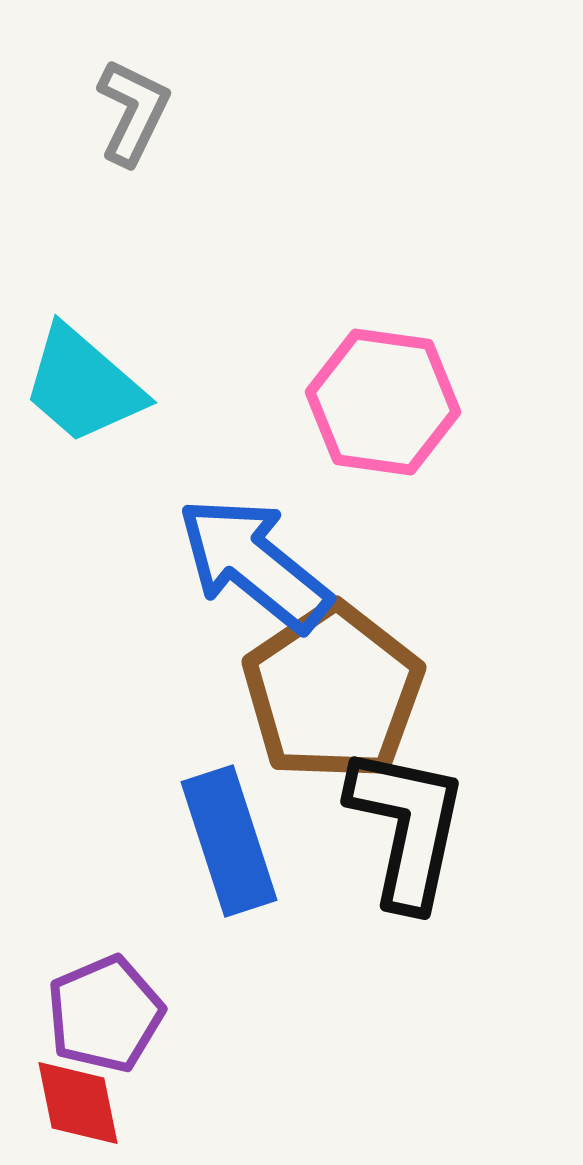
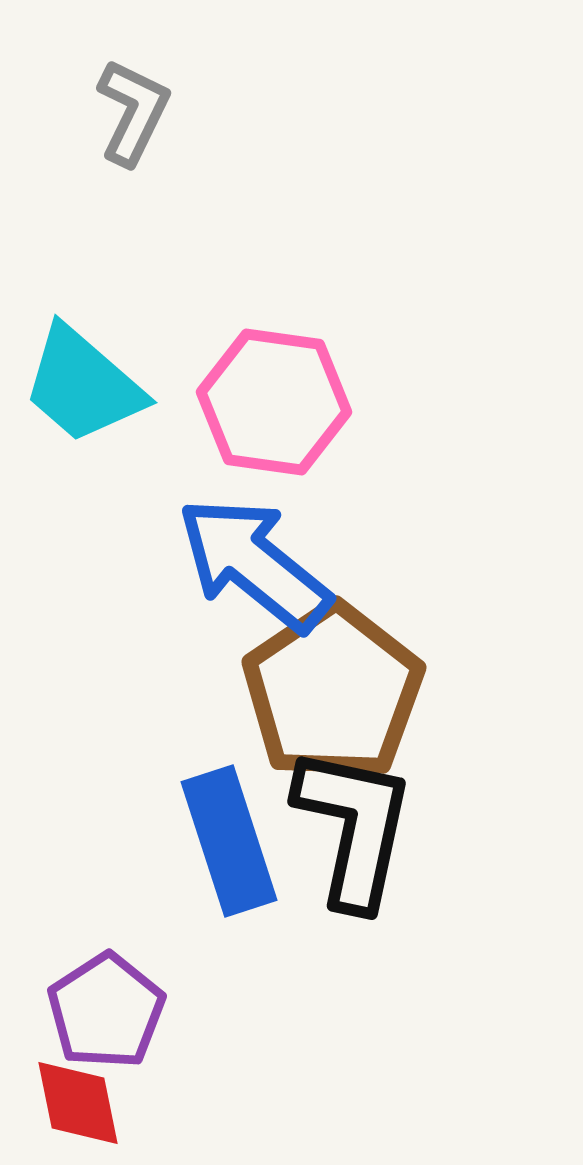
pink hexagon: moved 109 px left
black L-shape: moved 53 px left
purple pentagon: moved 1 px right, 3 px up; rotated 10 degrees counterclockwise
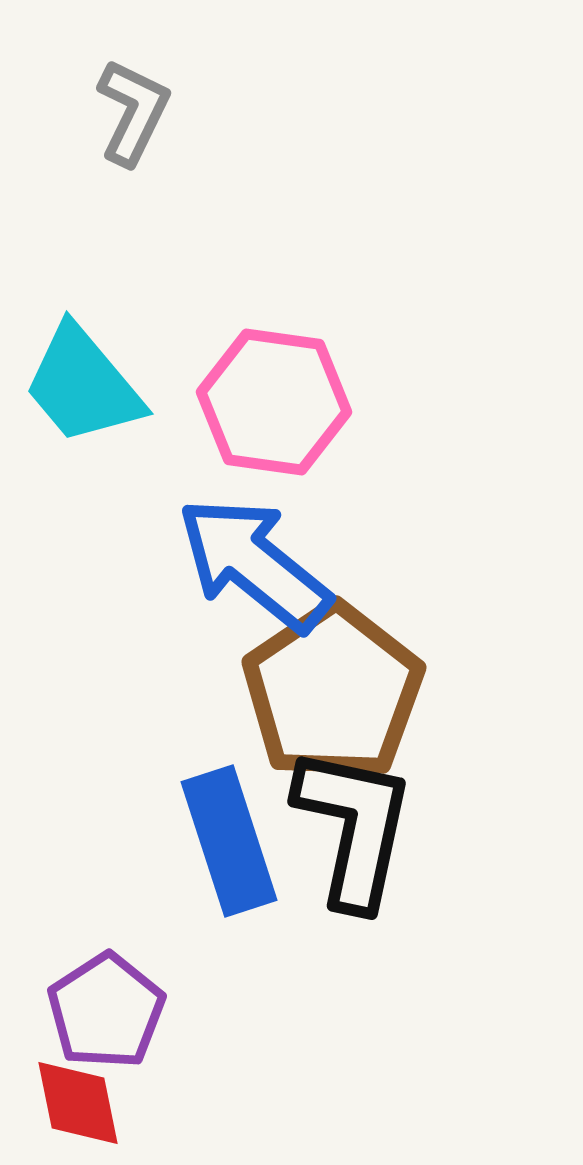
cyan trapezoid: rotated 9 degrees clockwise
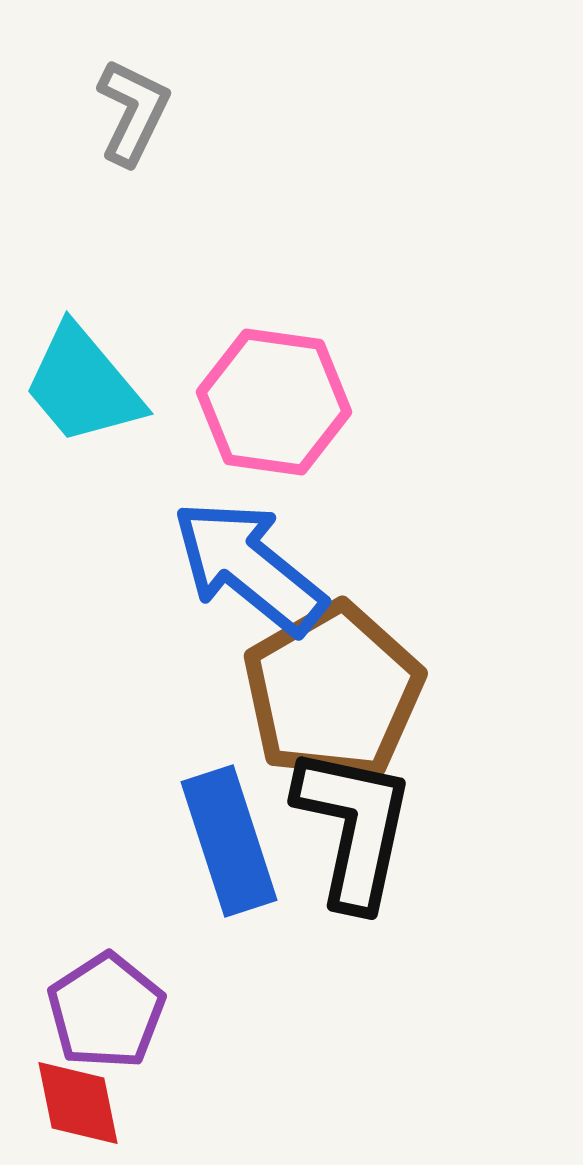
blue arrow: moved 5 px left, 3 px down
brown pentagon: rotated 4 degrees clockwise
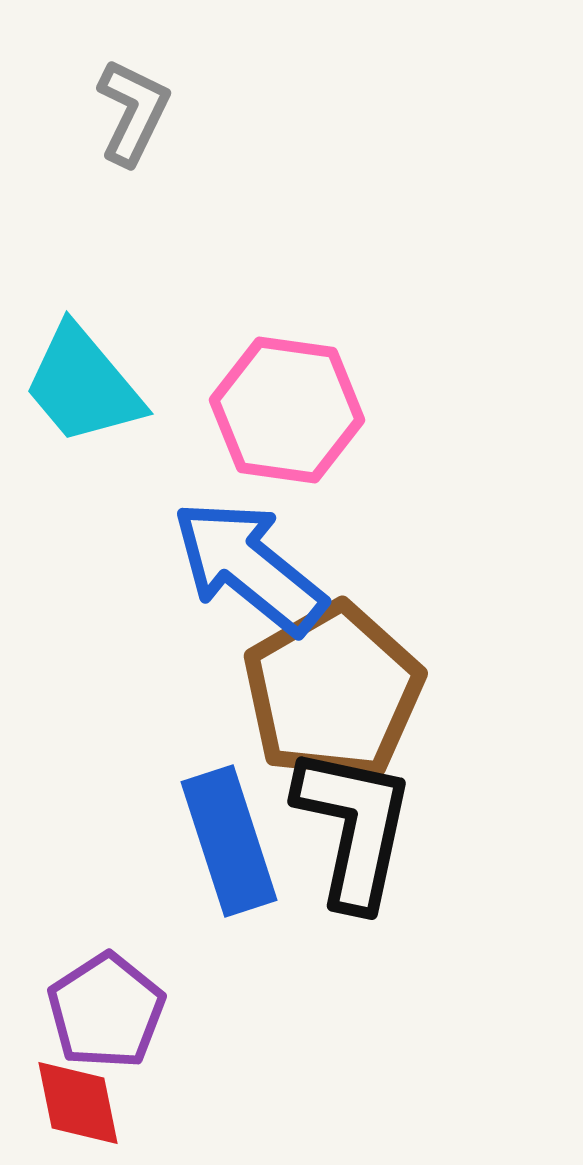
pink hexagon: moved 13 px right, 8 px down
